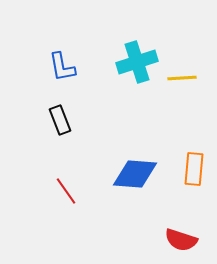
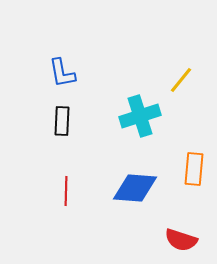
cyan cross: moved 3 px right, 54 px down
blue L-shape: moved 6 px down
yellow line: moved 1 px left, 2 px down; rotated 48 degrees counterclockwise
black rectangle: moved 2 px right, 1 px down; rotated 24 degrees clockwise
blue diamond: moved 14 px down
red line: rotated 36 degrees clockwise
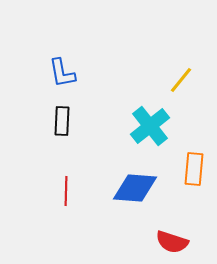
cyan cross: moved 10 px right, 10 px down; rotated 21 degrees counterclockwise
red semicircle: moved 9 px left, 2 px down
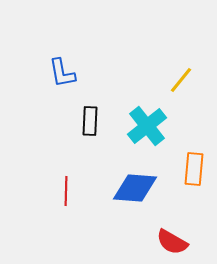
black rectangle: moved 28 px right
cyan cross: moved 3 px left
red semicircle: rotated 12 degrees clockwise
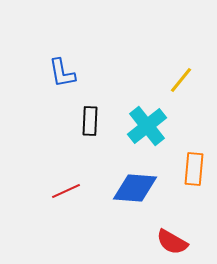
red line: rotated 64 degrees clockwise
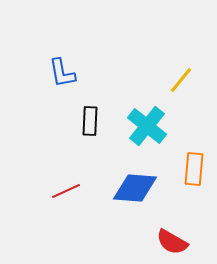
cyan cross: rotated 12 degrees counterclockwise
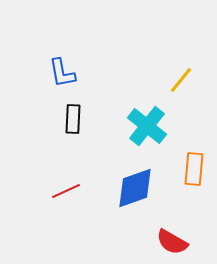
black rectangle: moved 17 px left, 2 px up
blue diamond: rotated 24 degrees counterclockwise
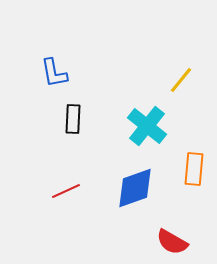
blue L-shape: moved 8 px left
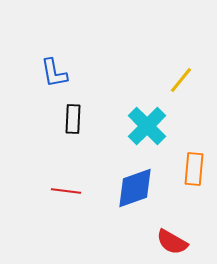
cyan cross: rotated 6 degrees clockwise
red line: rotated 32 degrees clockwise
